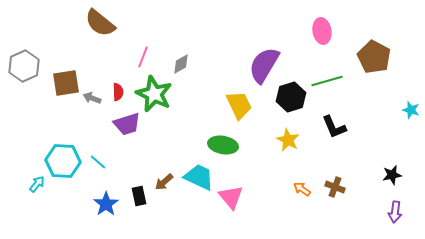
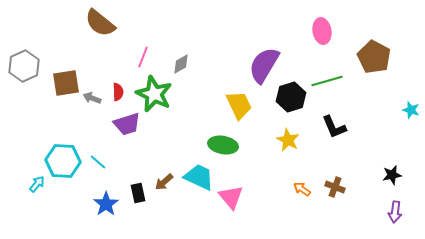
black rectangle: moved 1 px left, 3 px up
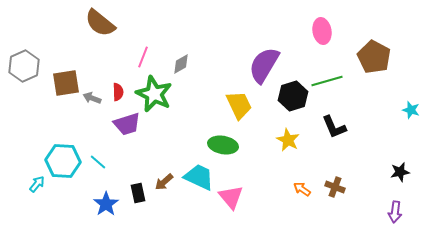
black hexagon: moved 2 px right, 1 px up
black star: moved 8 px right, 3 px up
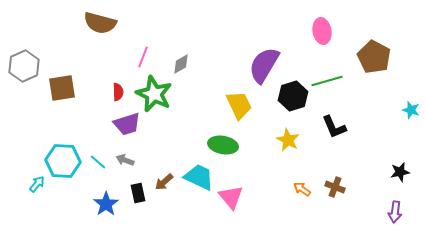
brown semicircle: rotated 24 degrees counterclockwise
brown square: moved 4 px left, 5 px down
gray arrow: moved 33 px right, 62 px down
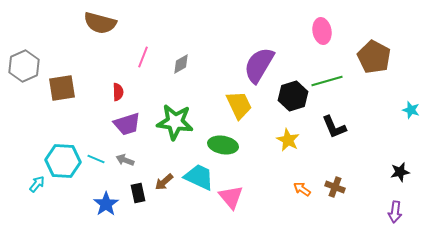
purple semicircle: moved 5 px left
green star: moved 21 px right, 28 px down; rotated 18 degrees counterclockwise
cyan line: moved 2 px left, 3 px up; rotated 18 degrees counterclockwise
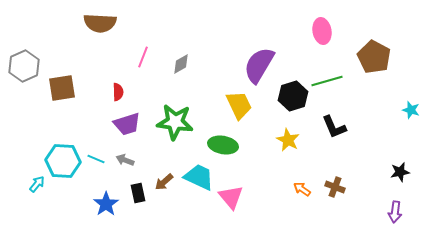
brown semicircle: rotated 12 degrees counterclockwise
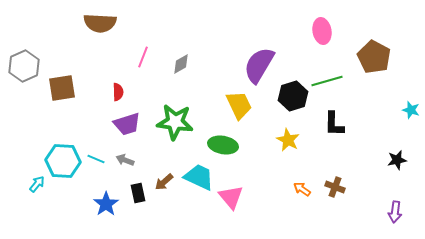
black L-shape: moved 3 px up; rotated 24 degrees clockwise
black star: moved 3 px left, 12 px up
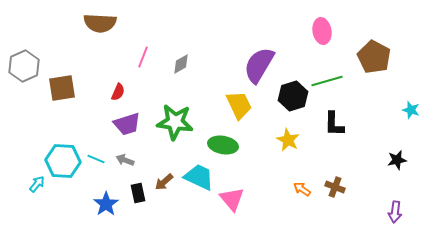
red semicircle: rotated 24 degrees clockwise
pink triangle: moved 1 px right, 2 px down
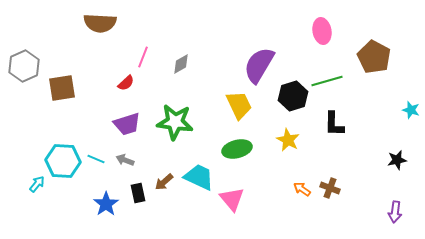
red semicircle: moved 8 px right, 9 px up; rotated 24 degrees clockwise
green ellipse: moved 14 px right, 4 px down; rotated 24 degrees counterclockwise
brown cross: moved 5 px left, 1 px down
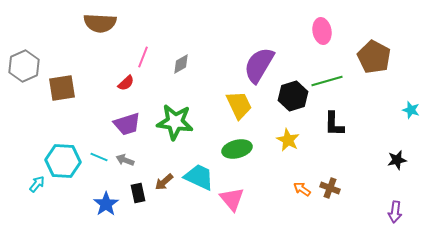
cyan line: moved 3 px right, 2 px up
